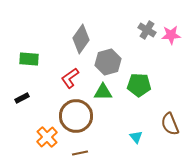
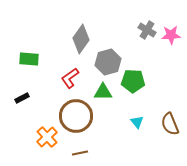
green pentagon: moved 6 px left, 4 px up
cyan triangle: moved 1 px right, 15 px up
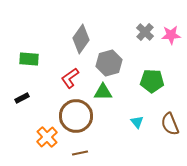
gray cross: moved 2 px left, 2 px down; rotated 12 degrees clockwise
gray hexagon: moved 1 px right, 1 px down
green pentagon: moved 19 px right
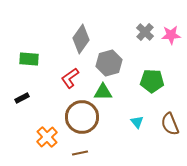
brown circle: moved 6 px right, 1 px down
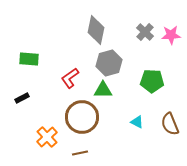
gray diamond: moved 15 px right, 9 px up; rotated 24 degrees counterclockwise
green triangle: moved 2 px up
cyan triangle: rotated 24 degrees counterclockwise
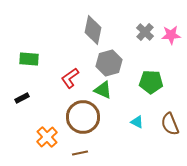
gray diamond: moved 3 px left
green pentagon: moved 1 px left, 1 px down
green triangle: rotated 24 degrees clockwise
brown circle: moved 1 px right
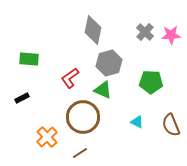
brown semicircle: moved 1 px right, 1 px down
brown line: rotated 21 degrees counterclockwise
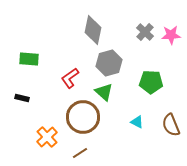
green triangle: moved 1 px right, 2 px down; rotated 18 degrees clockwise
black rectangle: rotated 40 degrees clockwise
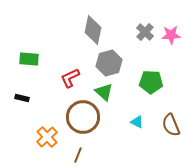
red L-shape: rotated 10 degrees clockwise
brown line: moved 2 px left, 2 px down; rotated 35 degrees counterclockwise
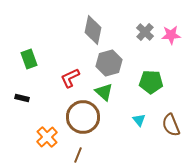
green rectangle: rotated 66 degrees clockwise
cyan triangle: moved 2 px right, 2 px up; rotated 24 degrees clockwise
